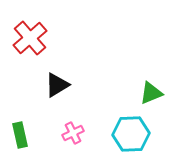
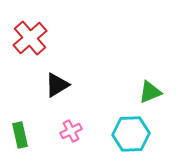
green triangle: moved 1 px left, 1 px up
pink cross: moved 2 px left, 2 px up
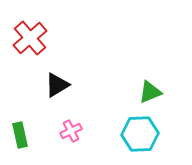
cyan hexagon: moved 9 px right
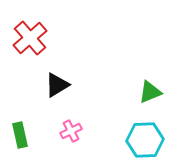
cyan hexagon: moved 5 px right, 6 px down
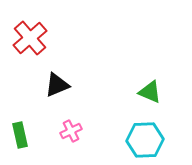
black triangle: rotated 8 degrees clockwise
green triangle: rotated 45 degrees clockwise
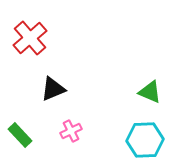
black triangle: moved 4 px left, 4 px down
green rectangle: rotated 30 degrees counterclockwise
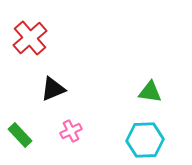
green triangle: rotated 15 degrees counterclockwise
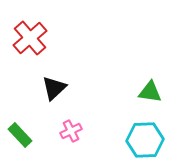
black triangle: moved 1 px right, 1 px up; rotated 20 degrees counterclockwise
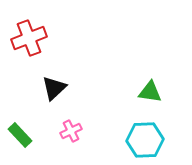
red cross: moved 1 px left; rotated 20 degrees clockwise
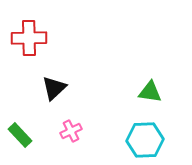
red cross: rotated 20 degrees clockwise
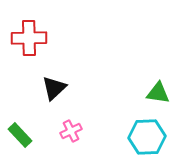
green triangle: moved 8 px right, 1 px down
cyan hexagon: moved 2 px right, 3 px up
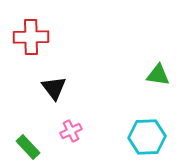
red cross: moved 2 px right, 1 px up
black triangle: rotated 24 degrees counterclockwise
green triangle: moved 18 px up
green rectangle: moved 8 px right, 12 px down
